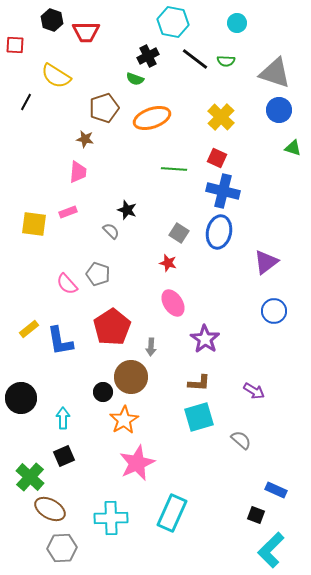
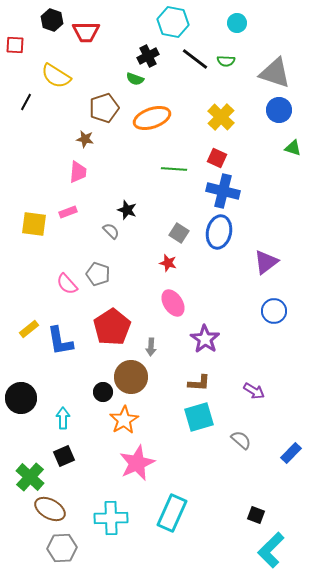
blue rectangle at (276, 490): moved 15 px right, 37 px up; rotated 70 degrees counterclockwise
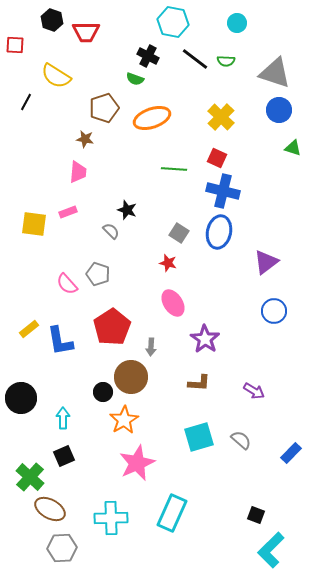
black cross at (148, 56): rotated 35 degrees counterclockwise
cyan square at (199, 417): moved 20 px down
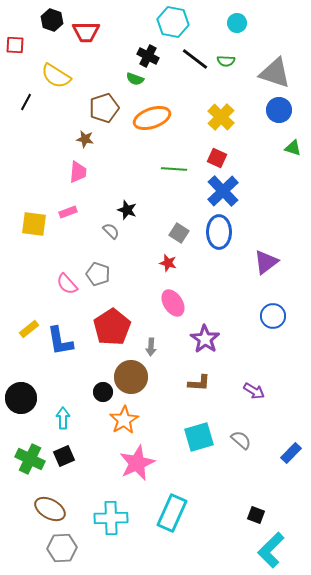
blue cross at (223, 191): rotated 32 degrees clockwise
blue ellipse at (219, 232): rotated 12 degrees counterclockwise
blue circle at (274, 311): moved 1 px left, 5 px down
green cross at (30, 477): moved 18 px up; rotated 16 degrees counterclockwise
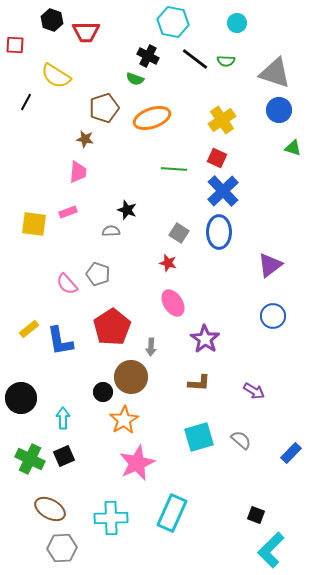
yellow cross at (221, 117): moved 1 px right, 3 px down; rotated 12 degrees clockwise
gray semicircle at (111, 231): rotated 48 degrees counterclockwise
purple triangle at (266, 262): moved 4 px right, 3 px down
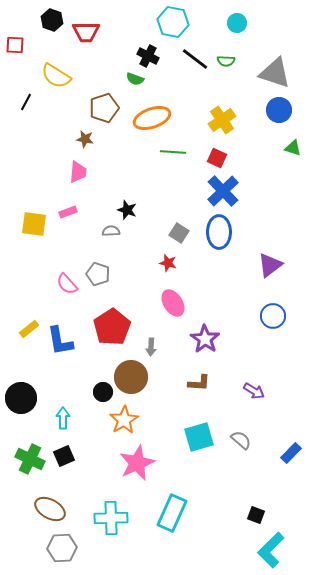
green line at (174, 169): moved 1 px left, 17 px up
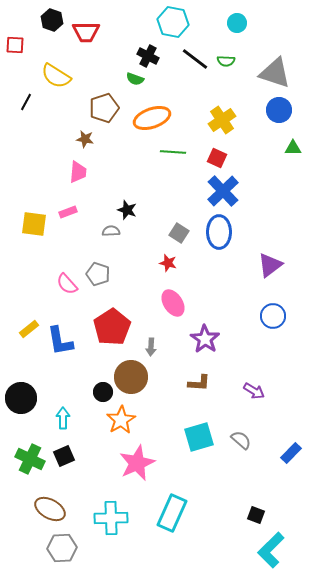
green triangle at (293, 148): rotated 18 degrees counterclockwise
orange star at (124, 420): moved 3 px left
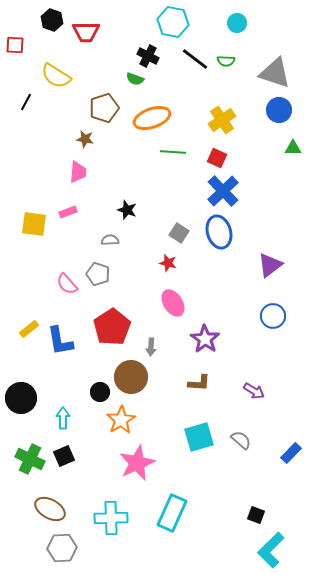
gray semicircle at (111, 231): moved 1 px left, 9 px down
blue ellipse at (219, 232): rotated 16 degrees counterclockwise
black circle at (103, 392): moved 3 px left
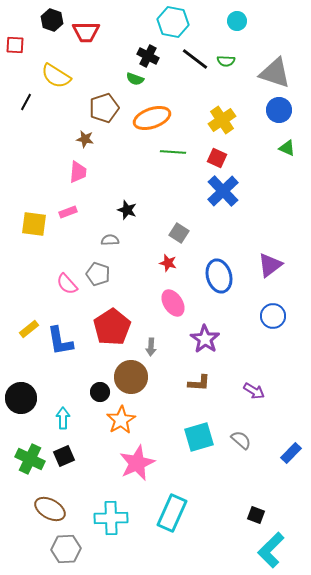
cyan circle at (237, 23): moved 2 px up
green triangle at (293, 148): moved 6 px left; rotated 24 degrees clockwise
blue ellipse at (219, 232): moved 44 px down
gray hexagon at (62, 548): moved 4 px right, 1 px down
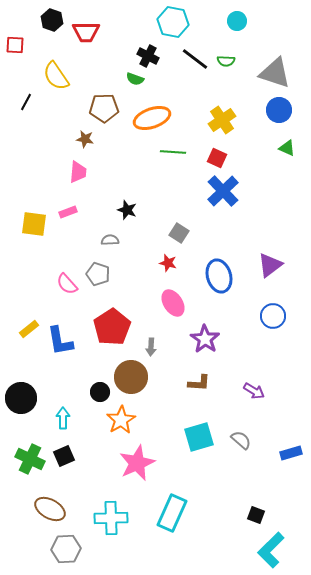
yellow semicircle at (56, 76): rotated 24 degrees clockwise
brown pentagon at (104, 108): rotated 16 degrees clockwise
blue rectangle at (291, 453): rotated 30 degrees clockwise
